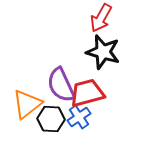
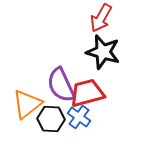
blue cross: rotated 20 degrees counterclockwise
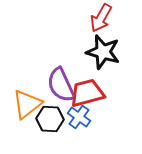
black hexagon: moved 1 px left
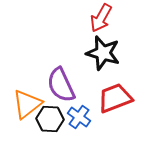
black star: moved 1 px down
red trapezoid: moved 28 px right, 5 px down; rotated 6 degrees counterclockwise
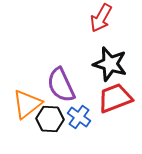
black star: moved 7 px right, 11 px down
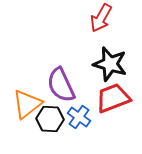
red trapezoid: moved 2 px left
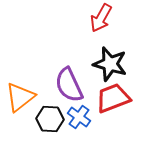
purple semicircle: moved 8 px right
orange triangle: moved 7 px left, 7 px up
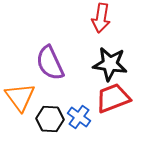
red arrow: rotated 20 degrees counterclockwise
black star: rotated 8 degrees counterclockwise
purple semicircle: moved 19 px left, 22 px up
orange triangle: rotated 28 degrees counterclockwise
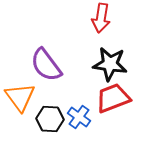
purple semicircle: moved 4 px left, 2 px down; rotated 12 degrees counterclockwise
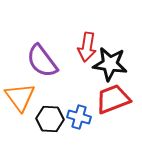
red arrow: moved 14 px left, 29 px down
purple semicircle: moved 4 px left, 4 px up
red trapezoid: moved 1 px down
blue cross: rotated 20 degrees counterclockwise
